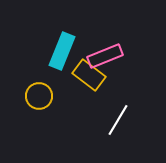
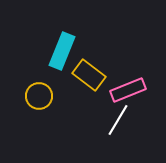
pink rectangle: moved 23 px right, 34 px down
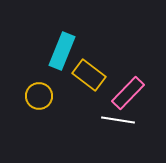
pink rectangle: moved 3 px down; rotated 24 degrees counterclockwise
white line: rotated 68 degrees clockwise
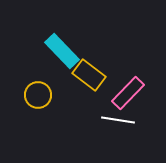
cyan rectangle: rotated 66 degrees counterclockwise
yellow circle: moved 1 px left, 1 px up
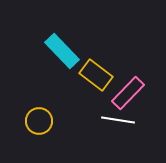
yellow rectangle: moved 7 px right
yellow circle: moved 1 px right, 26 px down
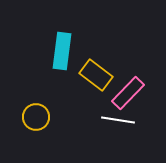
cyan rectangle: rotated 51 degrees clockwise
yellow circle: moved 3 px left, 4 px up
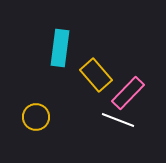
cyan rectangle: moved 2 px left, 3 px up
yellow rectangle: rotated 12 degrees clockwise
white line: rotated 12 degrees clockwise
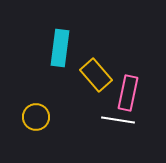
pink rectangle: rotated 32 degrees counterclockwise
white line: rotated 12 degrees counterclockwise
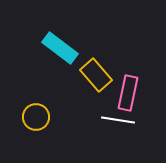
cyan rectangle: rotated 60 degrees counterclockwise
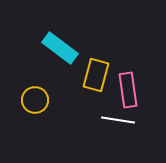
yellow rectangle: rotated 56 degrees clockwise
pink rectangle: moved 3 px up; rotated 20 degrees counterclockwise
yellow circle: moved 1 px left, 17 px up
